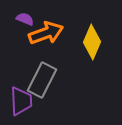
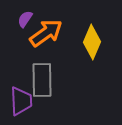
purple semicircle: rotated 78 degrees counterclockwise
orange arrow: rotated 16 degrees counterclockwise
gray rectangle: rotated 28 degrees counterclockwise
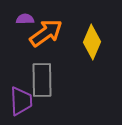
purple semicircle: rotated 54 degrees clockwise
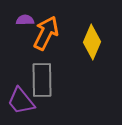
purple semicircle: moved 1 px down
orange arrow: rotated 28 degrees counterclockwise
purple trapezoid: rotated 144 degrees clockwise
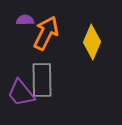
purple trapezoid: moved 8 px up
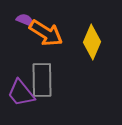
purple semicircle: rotated 24 degrees clockwise
orange arrow: rotated 96 degrees clockwise
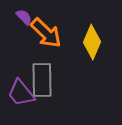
purple semicircle: moved 1 px left, 3 px up; rotated 24 degrees clockwise
orange arrow: rotated 12 degrees clockwise
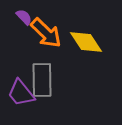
yellow diamond: moved 6 px left; rotated 56 degrees counterclockwise
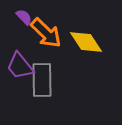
purple trapezoid: moved 1 px left, 27 px up
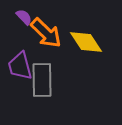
purple trapezoid: rotated 24 degrees clockwise
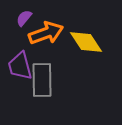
purple semicircle: moved 1 px down; rotated 96 degrees counterclockwise
orange arrow: rotated 64 degrees counterclockwise
